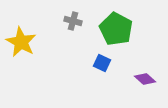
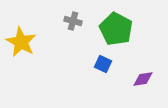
blue square: moved 1 px right, 1 px down
purple diamond: moved 2 px left; rotated 50 degrees counterclockwise
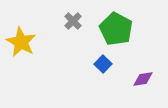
gray cross: rotated 30 degrees clockwise
blue square: rotated 18 degrees clockwise
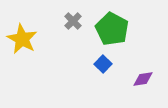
green pentagon: moved 4 px left
yellow star: moved 1 px right, 3 px up
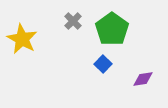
green pentagon: rotated 8 degrees clockwise
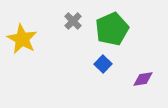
green pentagon: rotated 12 degrees clockwise
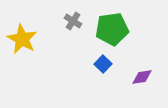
gray cross: rotated 12 degrees counterclockwise
green pentagon: rotated 16 degrees clockwise
purple diamond: moved 1 px left, 2 px up
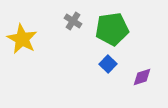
blue square: moved 5 px right
purple diamond: rotated 10 degrees counterclockwise
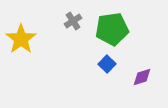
gray cross: rotated 24 degrees clockwise
yellow star: moved 1 px left; rotated 8 degrees clockwise
blue square: moved 1 px left
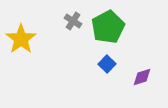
gray cross: rotated 24 degrees counterclockwise
green pentagon: moved 4 px left, 2 px up; rotated 20 degrees counterclockwise
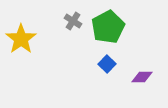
purple diamond: rotated 20 degrees clockwise
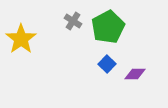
purple diamond: moved 7 px left, 3 px up
